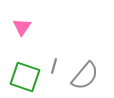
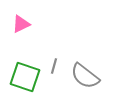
pink triangle: moved 1 px left, 3 px up; rotated 30 degrees clockwise
gray semicircle: rotated 88 degrees clockwise
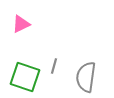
gray semicircle: moved 1 px right, 1 px down; rotated 60 degrees clockwise
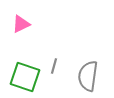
gray semicircle: moved 2 px right, 1 px up
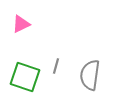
gray line: moved 2 px right
gray semicircle: moved 2 px right, 1 px up
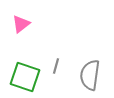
pink triangle: rotated 12 degrees counterclockwise
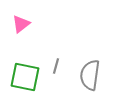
green square: rotated 8 degrees counterclockwise
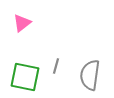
pink triangle: moved 1 px right, 1 px up
